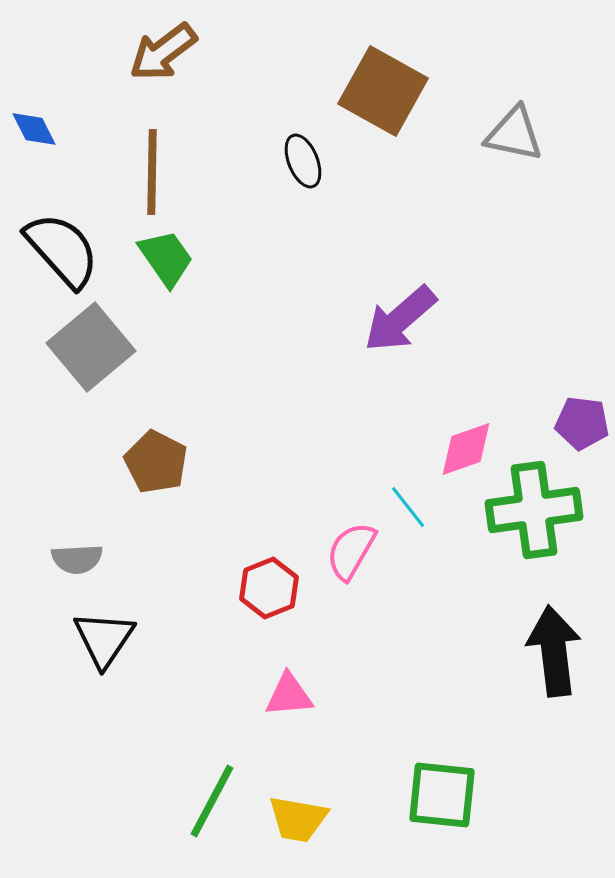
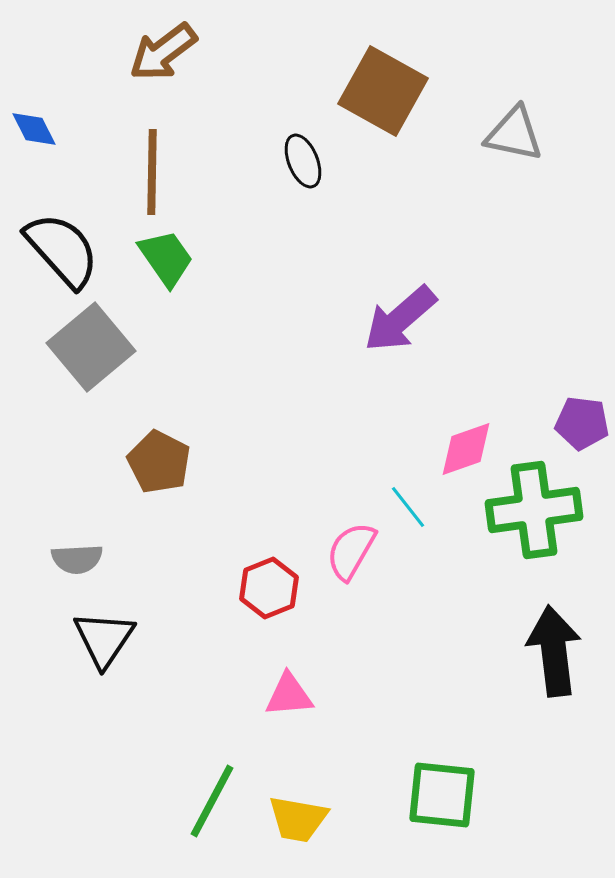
brown pentagon: moved 3 px right
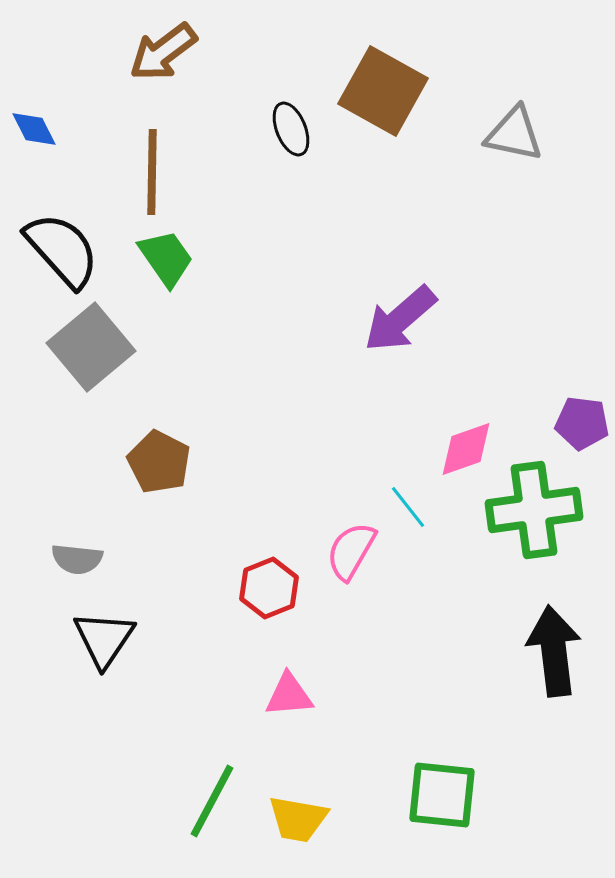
black ellipse: moved 12 px left, 32 px up
gray semicircle: rotated 9 degrees clockwise
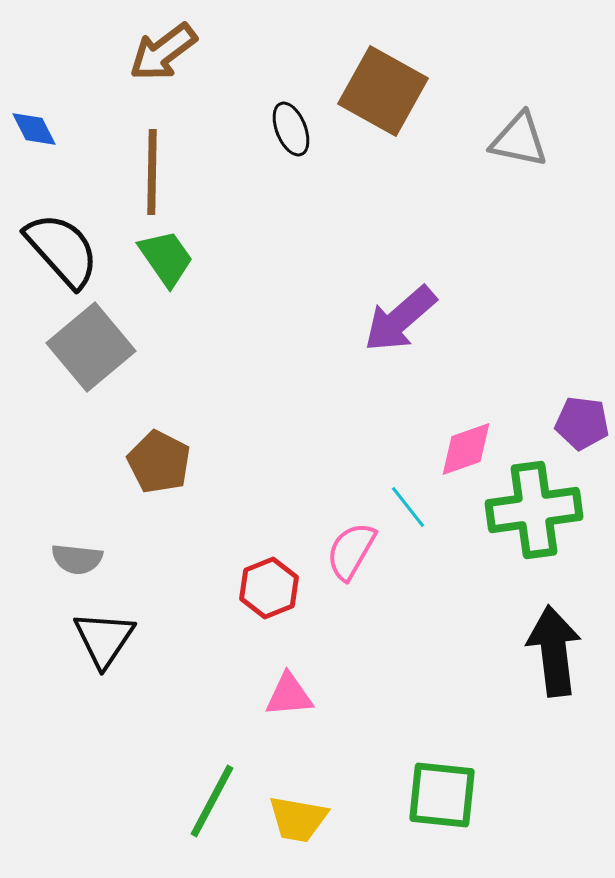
gray triangle: moved 5 px right, 6 px down
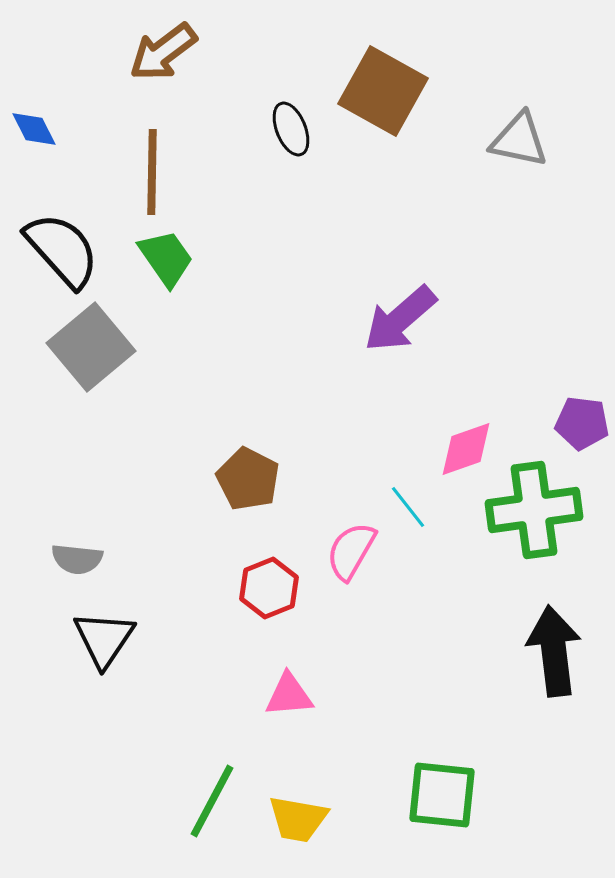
brown pentagon: moved 89 px right, 17 px down
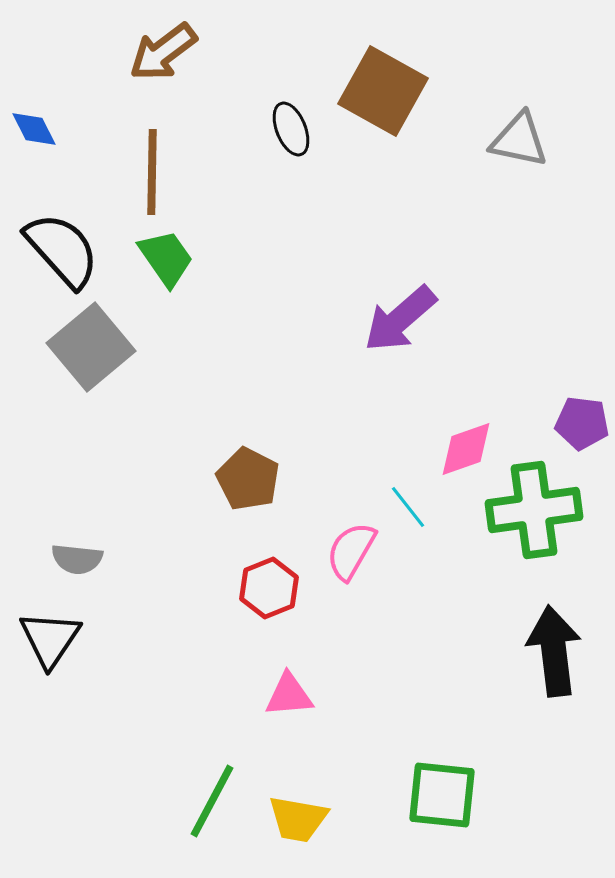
black triangle: moved 54 px left
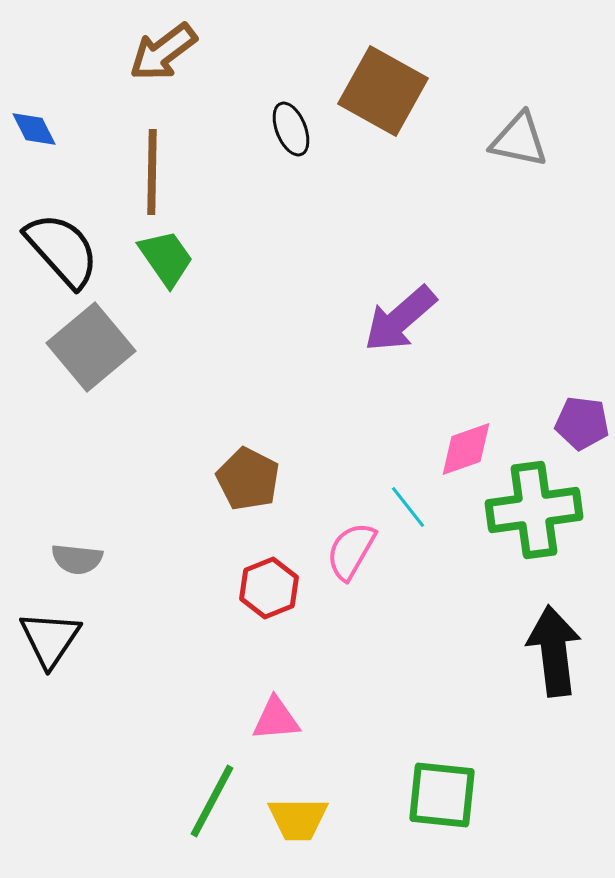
pink triangle: moved 13 px left, 24 px down
yellow trapezoid: rotated 10 degrees counterclockwise
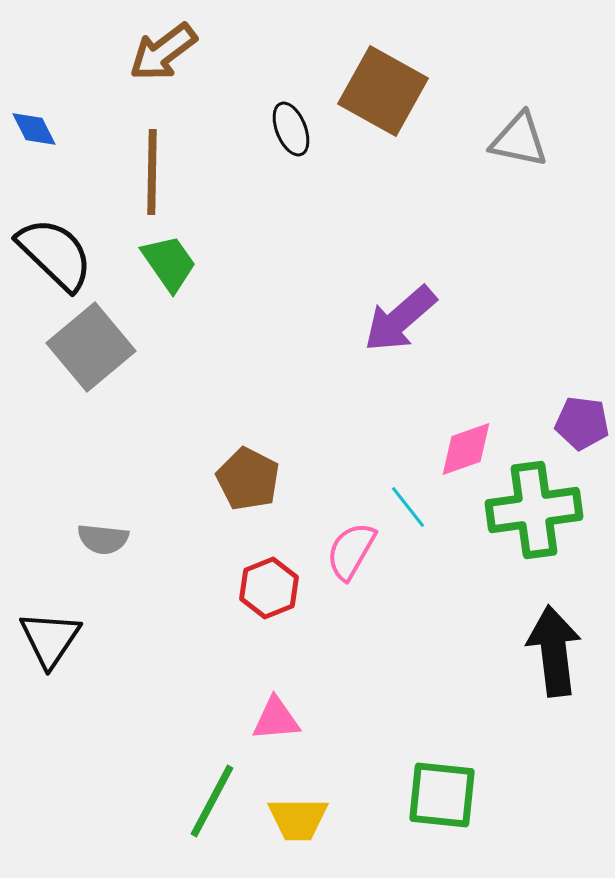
black semicircle: moved 7 px left, 4 px down; rotated 4 degrees counterclockwise
green trapezoid: moved 3 px right, 5 px down
gray semicircle: moved 26 px right, 20 px up
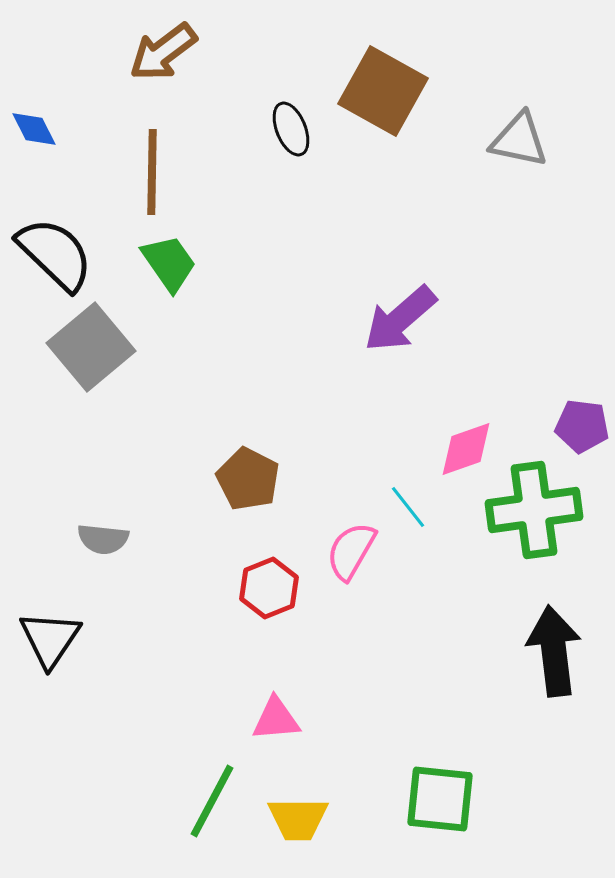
purple pentagon: moved 3 px down
green square: moved 2 px left, 4 px down
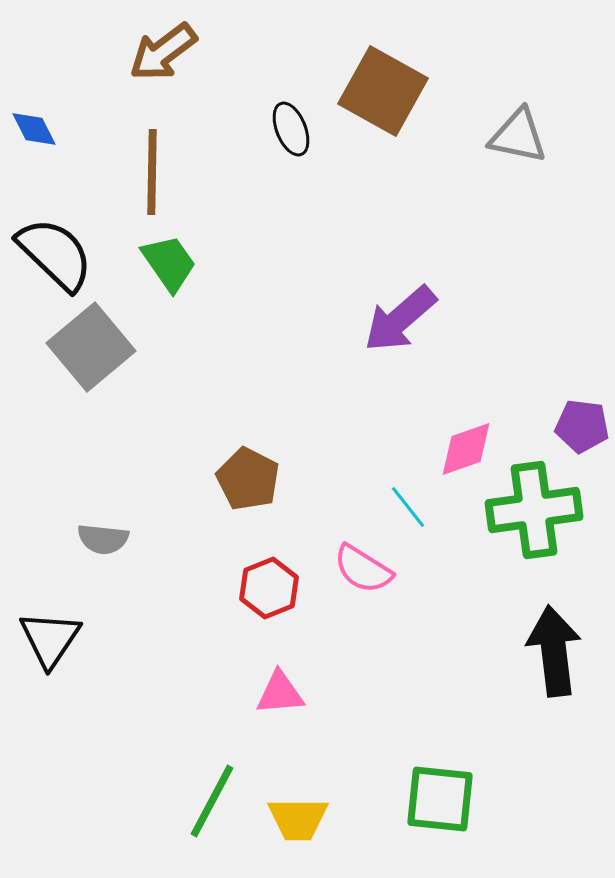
gray triangle: moved 1 px left, 4 px up
pink semicircle: moved 12 px right, 18 px down; rotated 88 degrees counterclockwise
pink triangle: moved 4 px right, 26 px up
